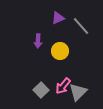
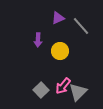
purple arrow: moved 1 px up
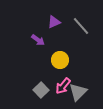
purple triangle: moved 4 px left, 4 px down
purple arrow: rotated 56 degrees counterclockwise
yellow circle: moved 9 px down
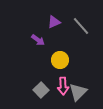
pink arrow: rotated 42 degrees counterclockwise
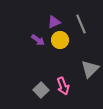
gray line: moved 2 px up; rotated 18 degrees clockwise
yellow circle: moved 20 px up
pink arrow: rotated 18 degrees counterclockwise
gray triangle: moved 12 px right, 23 px up
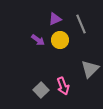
purple triangle: moved 1 px right, 3 px up
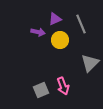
purple arrow: moved 8 px up; rotated 24 degrees counterclockwise
gray triangle: moved 6 px up
gray square: rotated 21 degrees clockwise
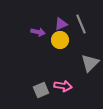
purple triangle: moved 6 px right, 5 px down
pink arrow: rotated 60 degrees counterclockwise
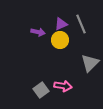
gray square: rotated 14 degrees counterclockwise
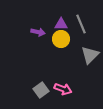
purple triangle: rotated 24 degrees clockwise
yellow circle: moved 1 px right, 1 px up
gray triangle: moved 8 px up
pink arrow: moved 3 px down; rotated 12 degrees clockwise
